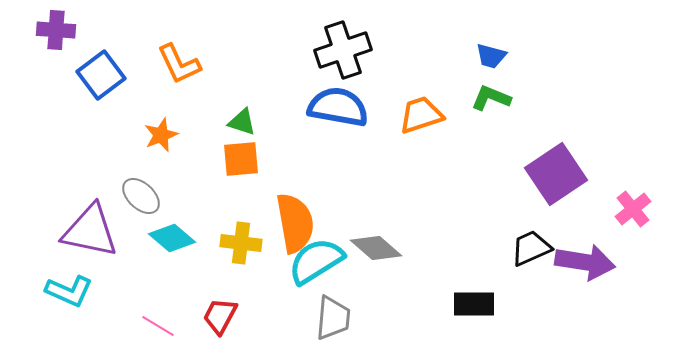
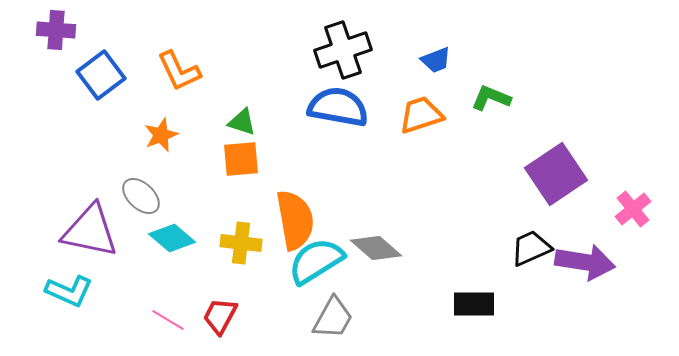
blue trapezoid: moved 55 px left, 4 px down; rotated 36 degrees counterclockwise
orange L-shape: moved 7 px down
orange semicircle: moved 3 px up
gray trapezoid: rotated 24 degrees clockwise
pink line: moved 10 px right, 6 px up
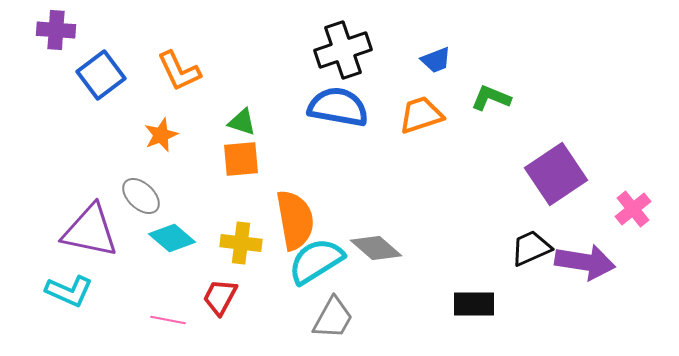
red trapezoid: moved 19 px up
pink line: rotated 20 degrees counterclockwise
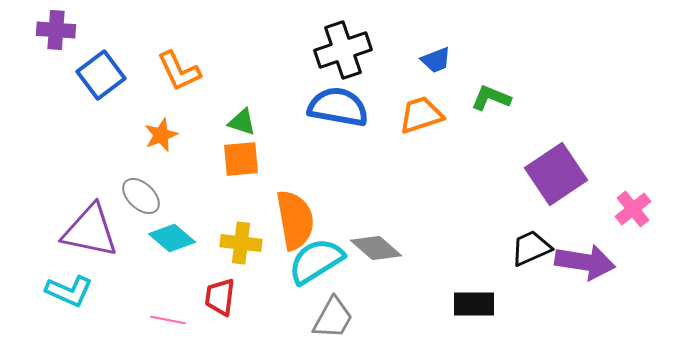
red trapezoid: rotated 21 degrees counterclockwise
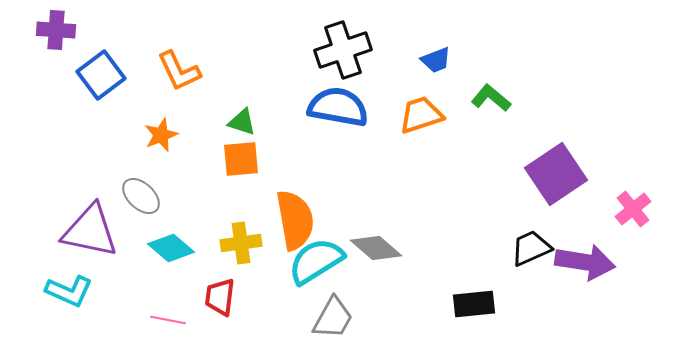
green L-shape: rotated 18 degrees clockwise
cyan diamond: moved 1 px left, 10 px down
yellow cross: rotated 15 degrees counterclockwise
black rectangle: rotated 6 degrees counterclockwise
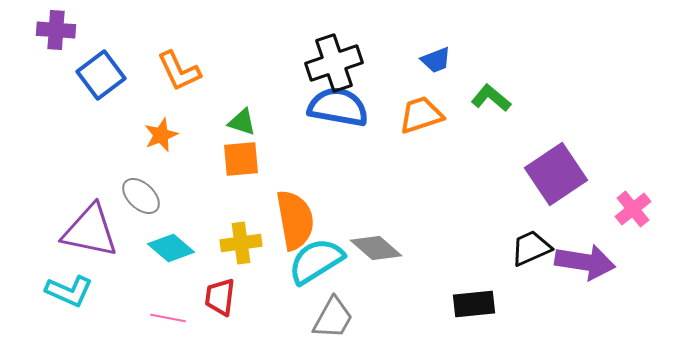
black cross: moved 9 px left, 13 px down
pink line: moved 2 px up
